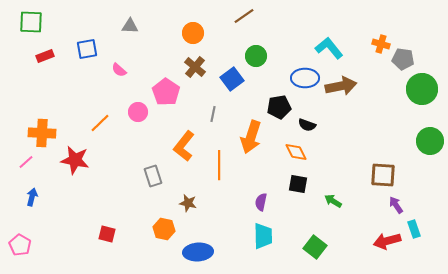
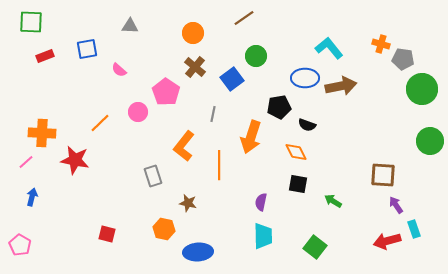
brown line at (244, 16): moved 2 px down
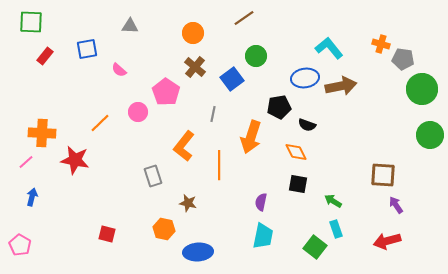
red rectangle at (45, 56): rotated 30 degrees counterclockwise
blue ellipse at (305, 78): rotated 8 degrees counterclockwise
green circle at (430, 141): moved 6 px up
cyan rectangle at (414, 229): moved 78 px left
cyan trapezoid at (263, 236): rotated 12 degrees clockwise
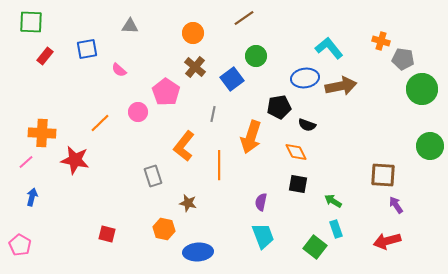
orange cross at (381, 44): moved 3 px up
green circle at (430, 135): moved 11 px down
cyan trapezoid at (263, 236): rotated 32 degrees counterclockwise
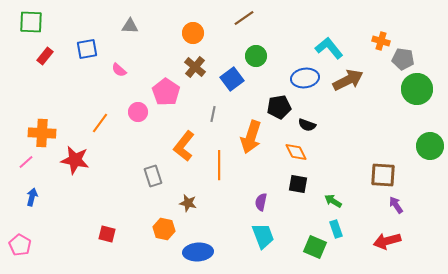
brown arrow at (341, 86): moved 7 px right, 6 px up; rotated 16 degrees counterclockwise
green circle at (422, 89): moved 5 px left
orange line at (100, 123): rotated 10 degrees counterclockwise
green square at (315, 247): rotated 15 degrees counterclockwise
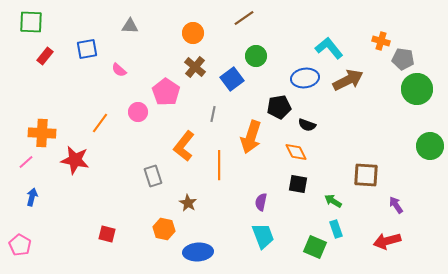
brown square at (383, 175): moved 17 px left
brown star at (188, 203): rotated 18 degrees clockwise
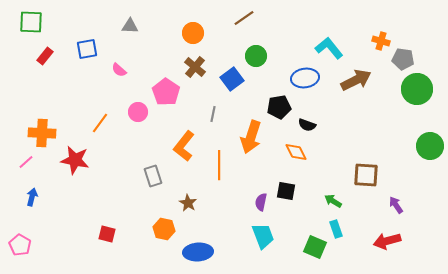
brown arrow at (348, 80): moved 8 px right
black square at (298, 184): moved 12 px left, 7 px down
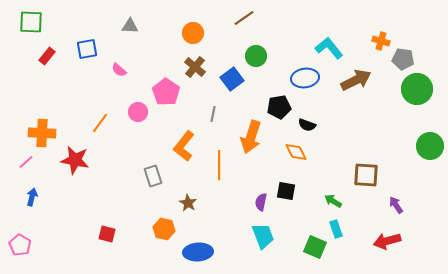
red rectangle at (45, 56): moved 2 px right
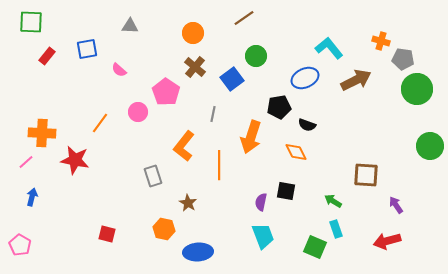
blue ellipse at (305, 78): rotated 16 degrees counterclockwise
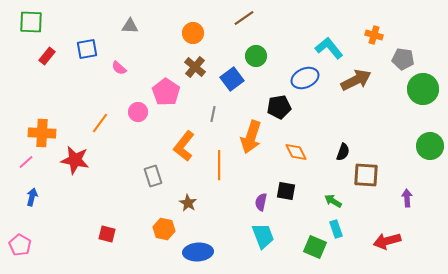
orange cross at (381, 41): moved 7 px left, 6 px up
pink semicircle at (119, 70): moved 2 px up
green circle at (417, 89): moved 6 px right
black semicircle at (307, 125): moved 36 px right, 27 px down; rotated 90 degrees counterclockwise
purple arrow at (396, 205): moved 11 px right, 7 px up; rotated 30 degrees clockwise
